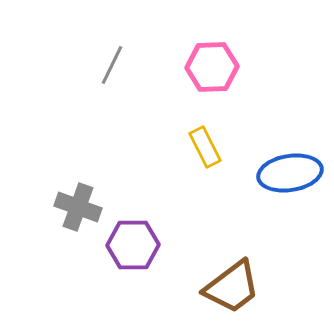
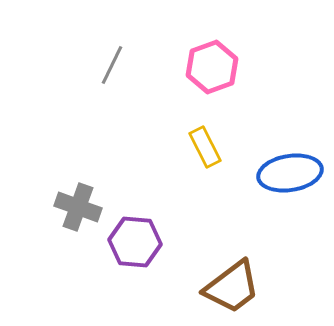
pink hexagon: rotated 18 degrees counterclockwise
purple hexagon: moved 2 px right, 3 px up; rotated 6 degrees clockwise
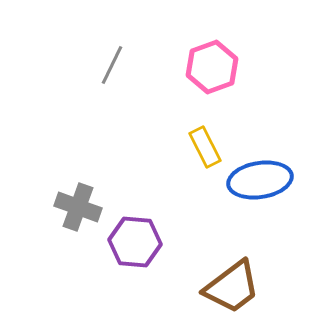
blue ellipse: moved 30 px left, 7 px down
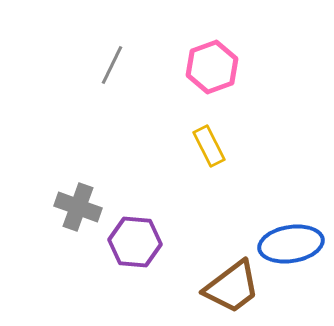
yellow rectangle: moved 4 px right, 1 px up
blue ellipse: moved 31 px right, 64 px down
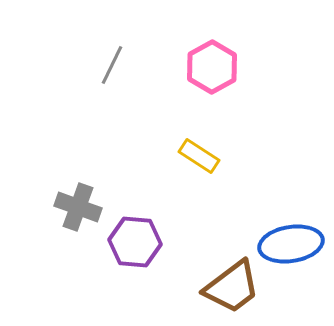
pink hexagon: rotated 9 degrees counterclockwise
yellow rectangle: moved 10 px left, 10 px down; rotated 30 degrees counterclockwise
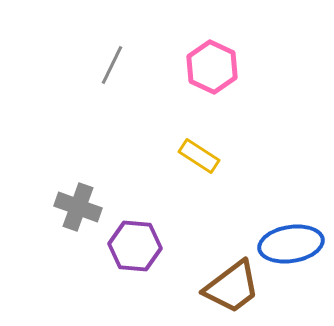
pink hexagon: rotated 6 degrees counterclockwise
purple hexagon: moved 4 px down
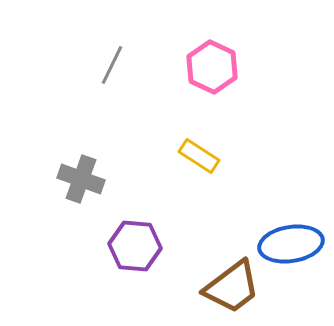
gray cross: moved 3 px right, 28 px up
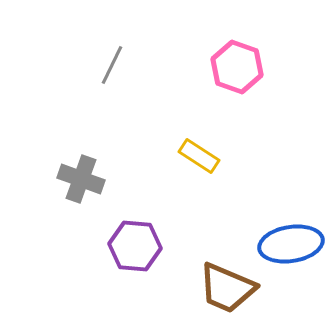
pink hexagon: moved 25 px right; rotated 6 degrees counterclockwise
brown trapezoid: moved 5 px left, 1 px down; rotated 60 degrees clockwise
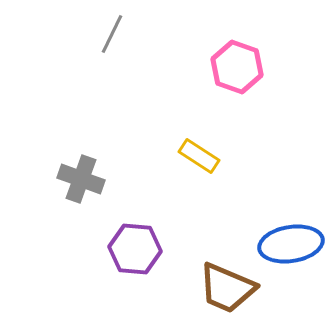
gray line: moved 31 px up
purple hexagon: moved 3 px down
